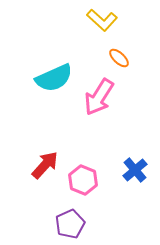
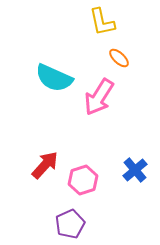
yellow L-shape: moved 2 px down; rotated 36 degrees clockwise
cyan semicircle: rotated 48 degrees clockwise
pink hexagon: rotated 20 degrees clockwise
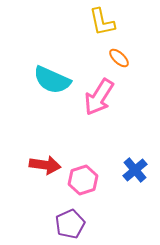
cyan semicircle: moved 2 px left, 2 px down
red arrow: rotated 56 degrees clockwise
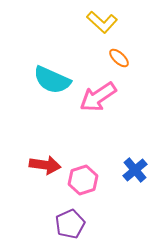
yellow L-shape: rotated 36 degrees counterclockwise
pink arrow: moved 1 px left; rotated 24 degrees clockwise
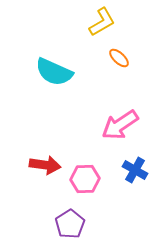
yellow L-shape: rotated 72 degrees counterclockwise
cyan semicircle: moved 2 px right, 8 px up
pink arrow: moved 22 px right, 28 px down
blue cross: rotated 20 degrees counterclockwise
pink hexagon: moved 2 px right, 1 px up; rotated 16 degrees clockwise
purple pentagon: rotated 8 degrees counterclockwise
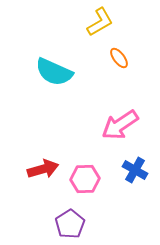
yellow L-shape: moved 2 px left
orange ellipse: rotated 10 degrees clockwise
red arrow: moved 2 px left, 4 px down; rotated 24 degrees counterclockwise
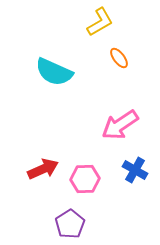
red arrow: rotated 8 degrees counterclockwise
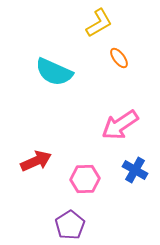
yellow L-shape: moved 1 px left, 1 px down
red arrow: moved 7 px left, 8 px up
purple pentagon: moved 1 px down
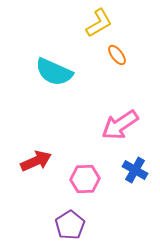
orange ellipse: moved 2 px left, 3 px up
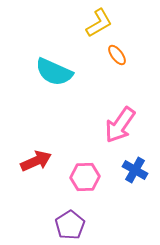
pink arrow: rotated 21 degrees counterclockwise
pink hexagon: moved 2 px up
